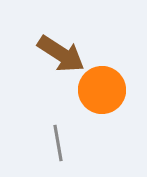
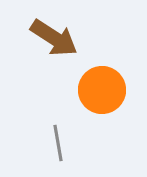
brown arrow: moved 7 px left, 16 px up
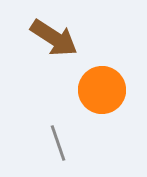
gray line: rotated 9 degrees counterclockwise
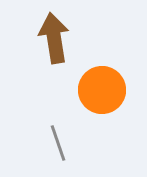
brown arrow: rotated 132 degrees counterclockwise
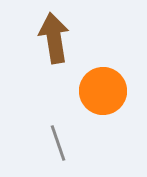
orange circle: moved 1 px right, 1 px down
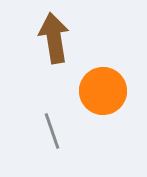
gray line: moved 6 px left, 12 px up
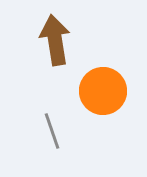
brown arrow: moved 1 px right, 2 px down
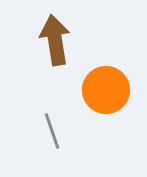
orange circle: moved 3 px right, 1 px up
